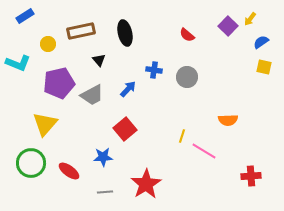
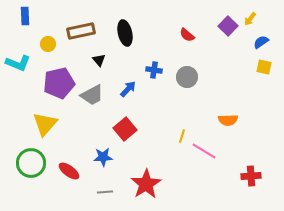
blue rectangle: rotated 60 degrees counterclockwise
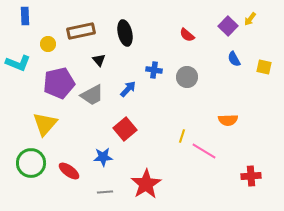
blue semicircle: moved 27 px left, 17 px down; rotated 84 degrees counterclockwise
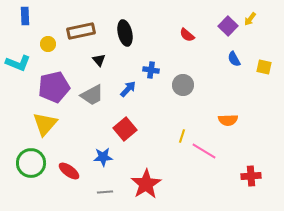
blue cross: moved 3 px left
gray circle: moved 4 px left, 8 px down
purple pentagon: moved 5 px left, 4 px down
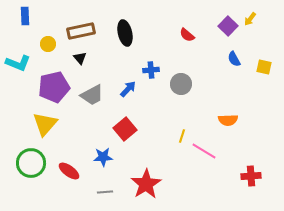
black triangle: moved 19 px left, 2 px up
blue cross: rotated 14 degrees counterclockwise
gray circle: moved 2 px left, 1 px up
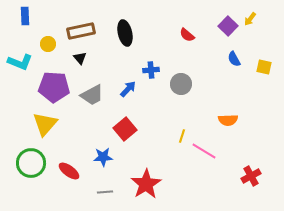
cyan L-shape: moved 2 px right, 1 px up
purple pentagon: rotated 16 degrees clockwise
red cross: rotated 24 degrees counterclockwise
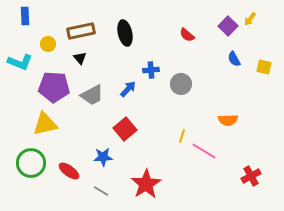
yellow triangle: rotated 36 degrees clockwise
gray line: moved 4 px left, 1 px up; rotated 35 degrees clockwise
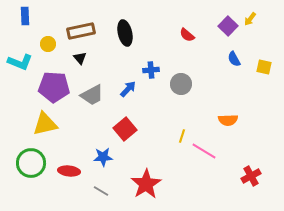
red ellipse: rotated 30 degrees counterclockwise
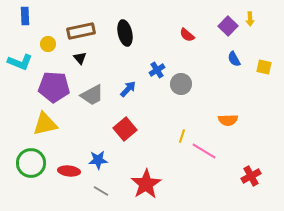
yellow arrow: rotated 40 degrees counterclockwise
blue cross: moved 6 px right; rotated 28 degrees counterclockwise
blue star: moved 5 px left, 3 px down
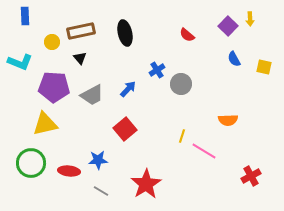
yellow circle: moved 4 px right, 2 px up
